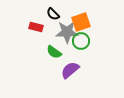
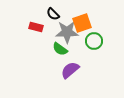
orange square: moved 1 px right, 1 px down
green circle: moved 13 px right
green semicircle: moved 6 px right, 3 px up
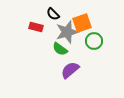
gray star: rotated 15 degrees counterclockwise
